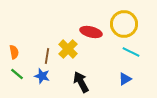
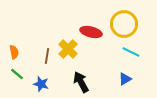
blue star: moved 1 px left, 8 px down
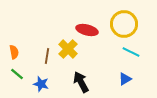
red ellipse: moved 4 px left, 2 px up
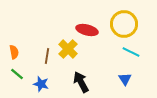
blue triangle: rotated 32 degrees counterclockwise
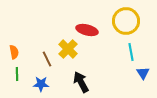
yellow circle: moved 2 px right, 3 px up
cyan line: rotated 54 degrees clockwise
brown line: moved 3 px down; rotated 35 degrees counterclockwise
green line: rotated 48 degrees clockwise
blue triangle: moved 18 px right, 6 px up
blue star: rotated 14 degrees counterclockwise
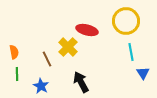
yellow cross: moved 2 px up
blue star: moved 2 px down; rotated 28 degrees clockwise
